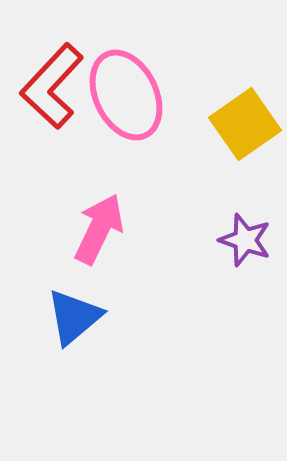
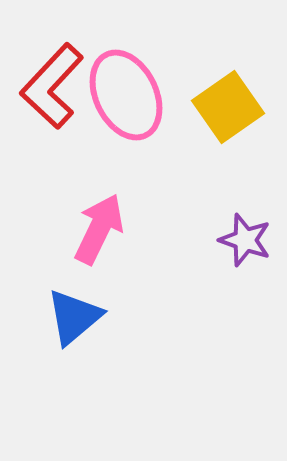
yellow square: moved 17 px left, 17 px up
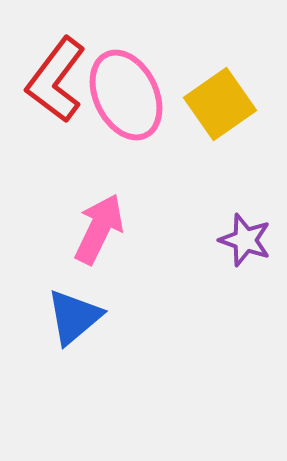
red L-shape: moved 4 px right, 6 px up; rotated 6 degrees counterclockwise
yellow square: moved 8 px left, 3 px up
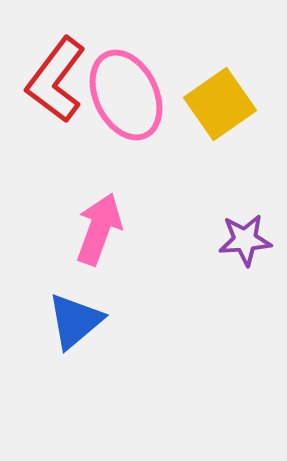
pink arrow: rotated 6 degrees counterclockwise
purple star: rotated 24 degrees counterclockwise
blue triangle: moved 1 px right, 4 px down
